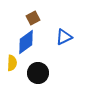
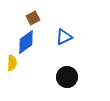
black circle: moved 29 px right, 4 px down
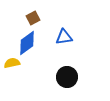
blue triangle: rotated 18 degrees clockwise
blue diamond: moved 1 px right, 1 px down
yellow semicircle: rotated 105 degrees counterclockwise
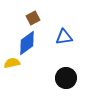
black circle: moved 1 px left, 1 px down
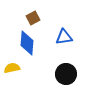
blue diamond: rotated 50 degrees counterclockwise
yellow semicircle: moved 5 px down
black circle: moved 4 px up
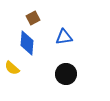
yellow semicircle: rotated 126 degrees counterclockwise
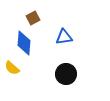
blue diamond: moved 3 px left
